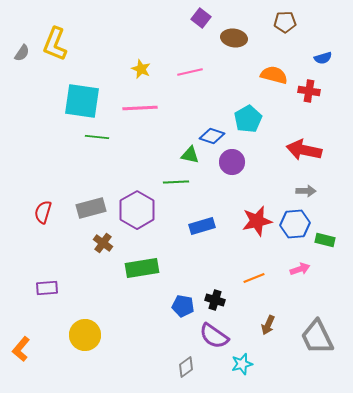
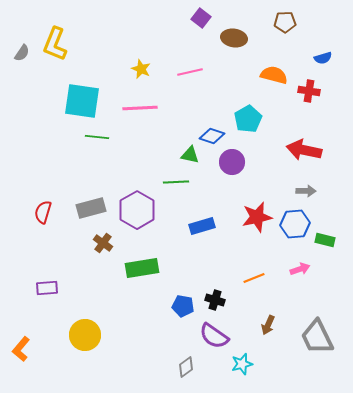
red star at (257, 221): moved 4 px up
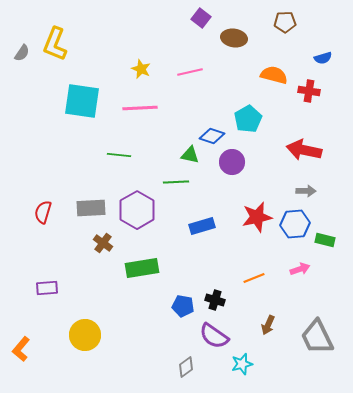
green line at (97, 137): moved 22 px right, 18 px down
gray rectangle at (91, 208): rotated 12 degrees clockwise
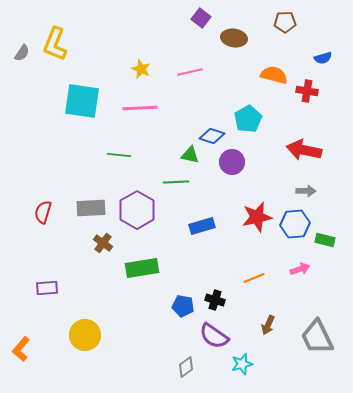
red cross at (309, 91): moved 2 px left
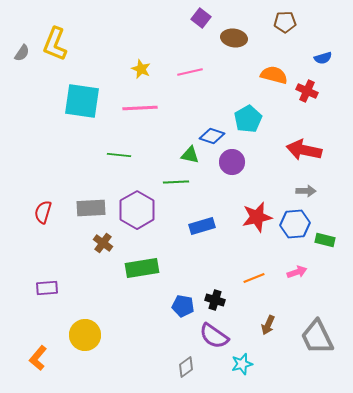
red cross at (307, 91): rotated 15 degrees clockwise
pink arrow at (300, 269): moved 3 px left, 3 px down
orange L-shape at (21, 349): moved 17 px right, 9 px down
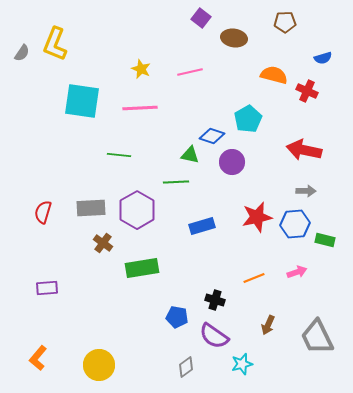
blue pentagon at (183, 306): moved 6 px left, 11 px down
yellow circle at (85, 335): moved 14 px right, 30 px down
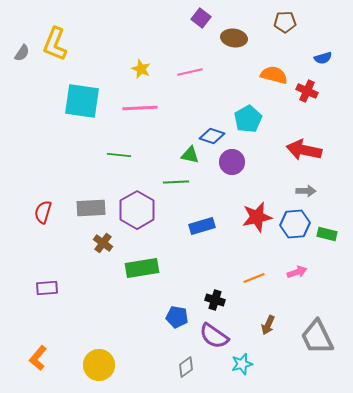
green rectangle at (325, 240): moved 2 px right, 6 px up
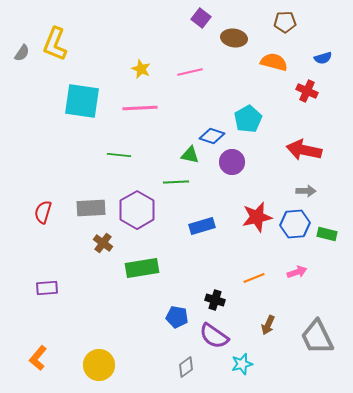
orange semicircle at (274, 75): moved 13 px up
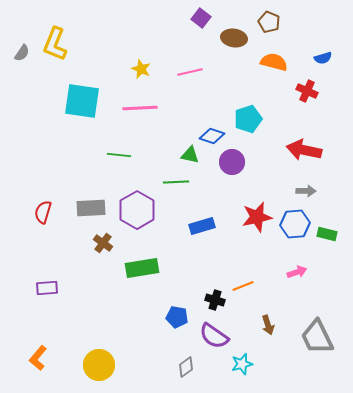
brown pentagon at (285, 22): moved 16 px left; rotated 25 degrees clockwise
cyan pentagon at (248, 119): rotated 12 degrees clockwise
orange line at (254, 278): moved 11 px left, 8 px down
brown arrow at (268, 325): rotated 42 degrees counterclockwise
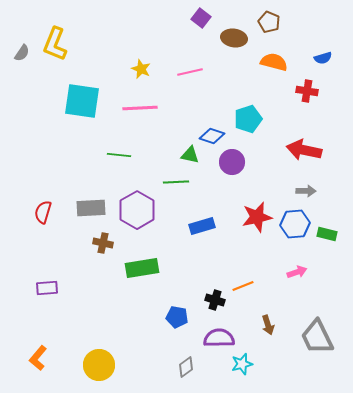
red cross at (307, 91): rotated 15 degrees counterclockwise
brown cross at (103, 243): rotated 24 degrees counterclockwise
purple semicircle at (214, 336): moved 5 px right, 2 px down; rotated 144 degrees clockwise
